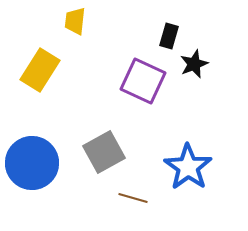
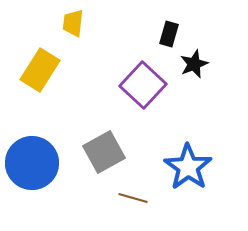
yellow trapezoid: moved 2 px left, 2 px down
black rectangle: moved 2 px up
purple square: moved 4 px down; rotated 18 degrees clockwise
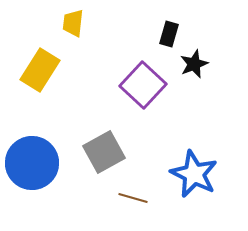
blue star: moved 6 px right, 7 px down; rotated 9 degrees counterclockwise
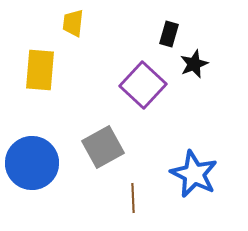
yellow rectangle: rotated 27 degrees counterclockwise
gray square: moved 1 px left, 5 px up
brown line: rotated 72 degrees clockwise
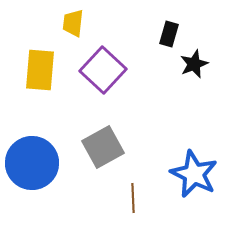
purple square: moved 40 px left, 15 px up
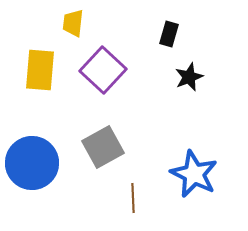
black star: moved 5 px left, 13 px down
